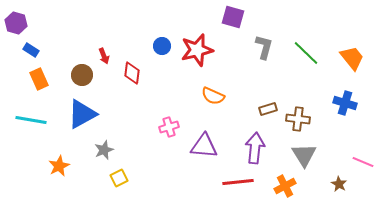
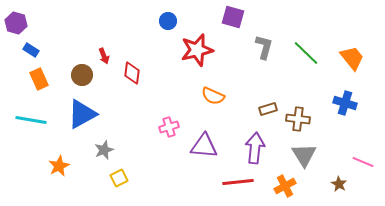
blue circle: moved 6 px right, 25 px up
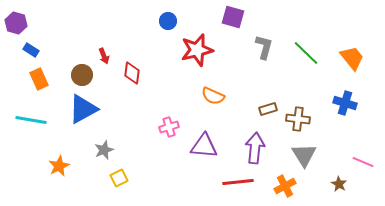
blue triangle: moved 1 px right, 5 px up
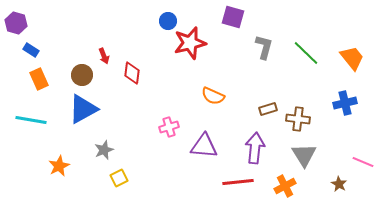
red star: moved 7 px left, 7 px up
blue cross: rotated 30 degrees counterclockwise
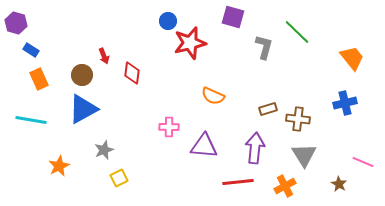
green line: moved 9 px left, 21 px up
pink cross: rotated 18 degrees clockwise
